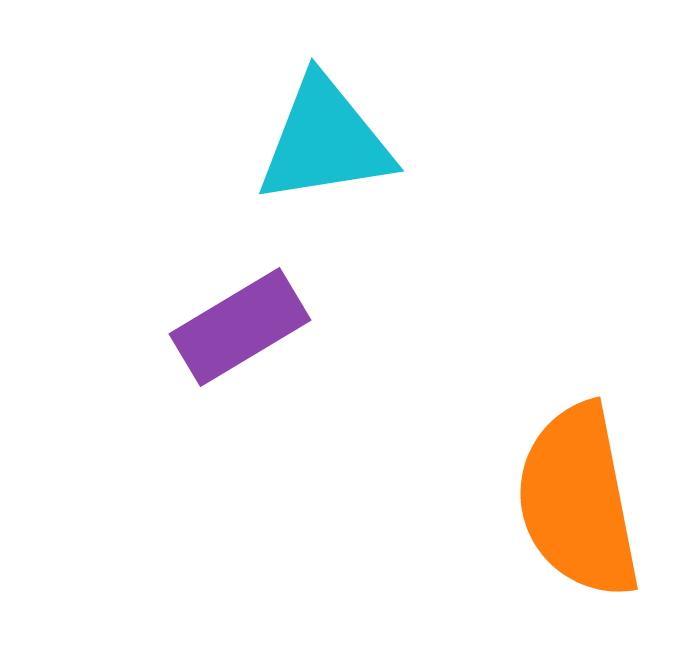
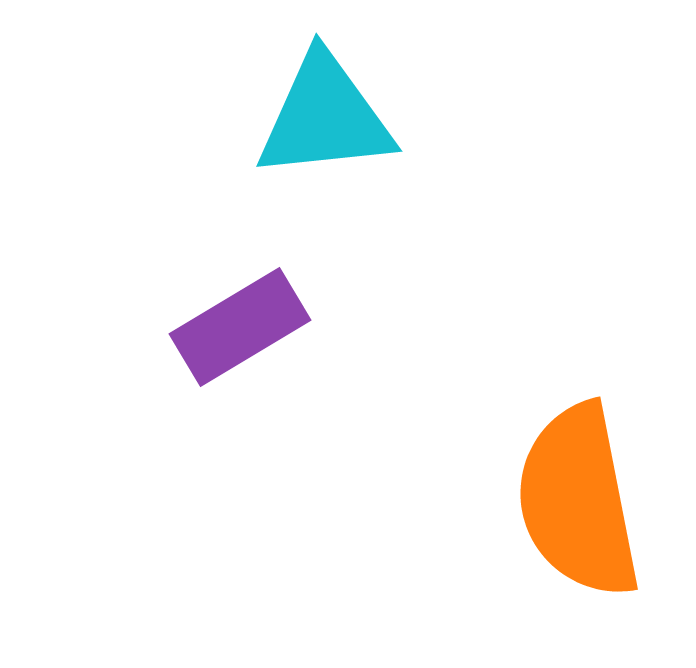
cyan triangle: moved 24 px up; rotated 3 degrees clockwise
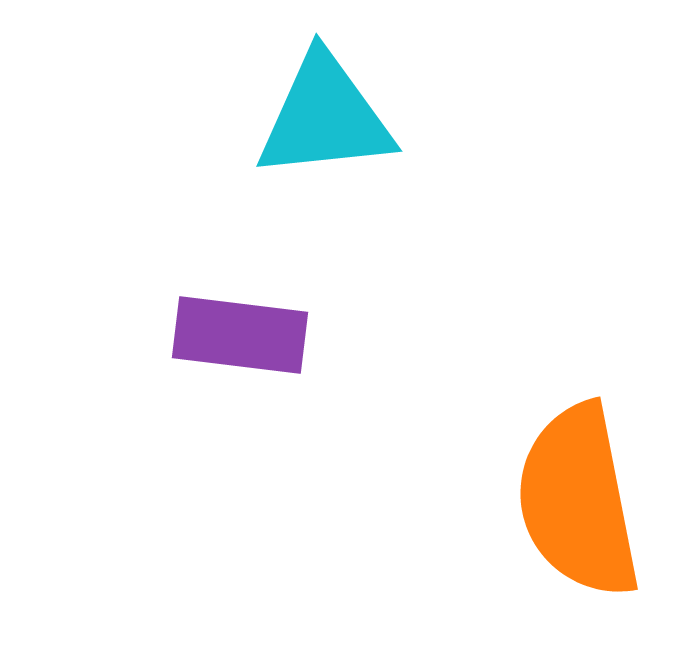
purple rectangle: moved 8 px down; rotated 38 degrees clockwise
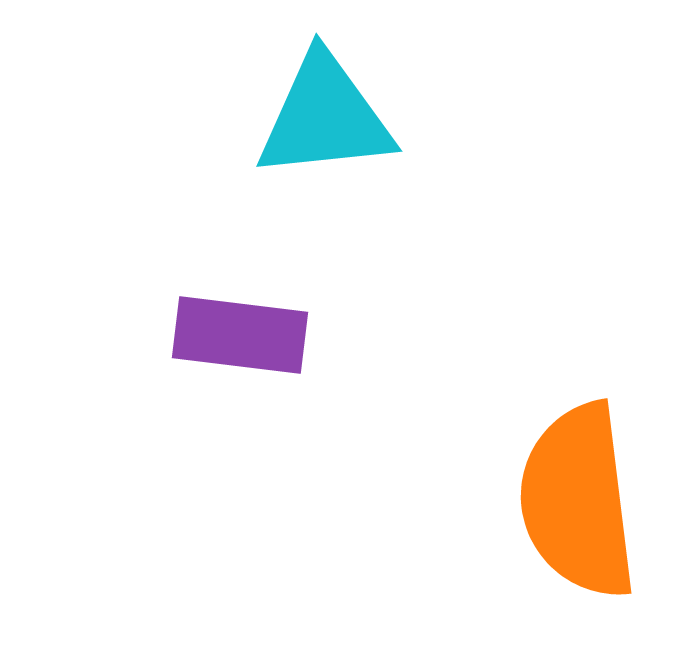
orange semicircle: rotated 4 degrees clockwise
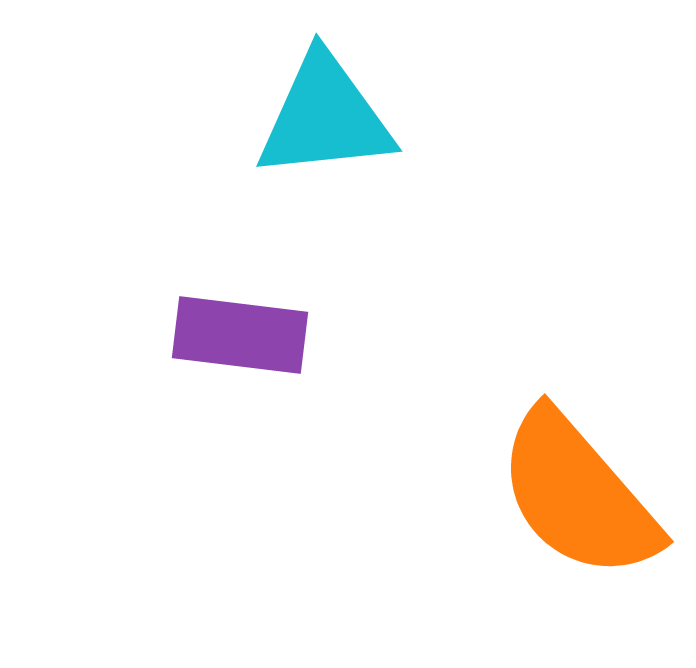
orange semicircle: moved 6 px up; rotated 34 degrees counterclockwise
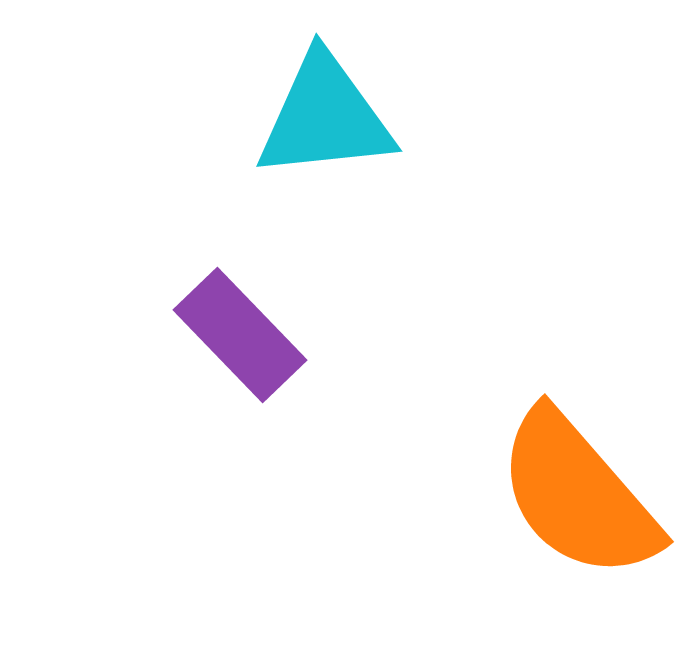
purple rectangle: rotated 39 degrees clockwise
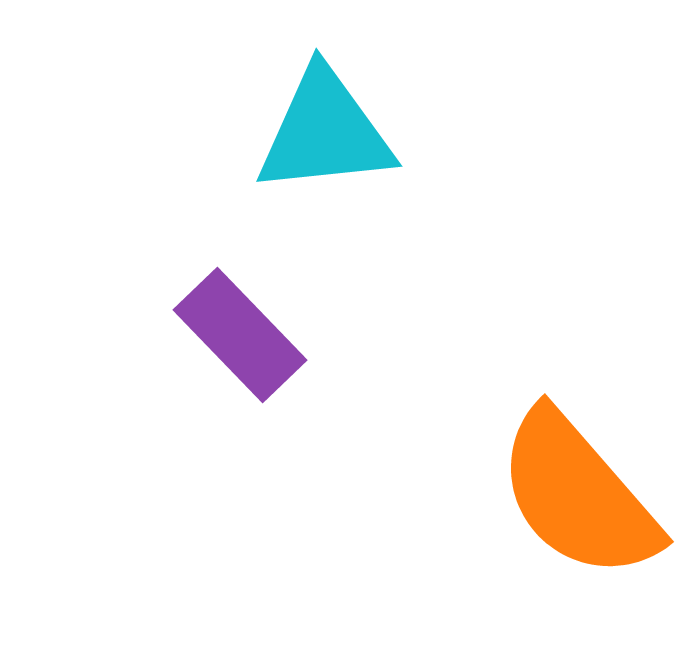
cyan triangle: moved 15 px down
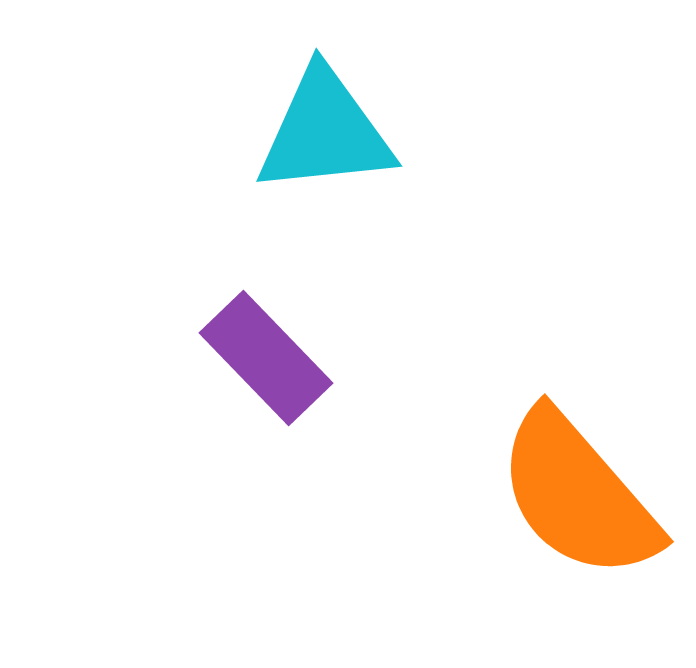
purple rectangle: moved 26 px right, 23 px down
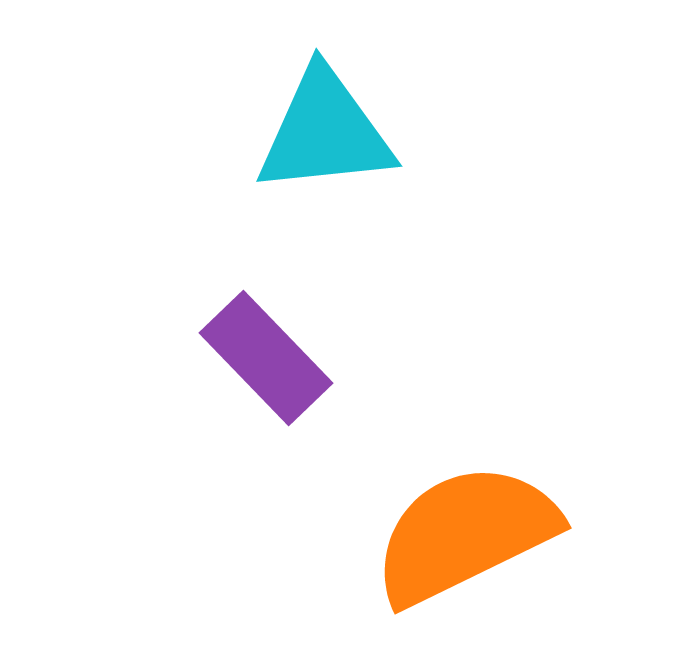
orange semicircle: moved 113 px left, 39 px down; rotated 105 degrees clockwise
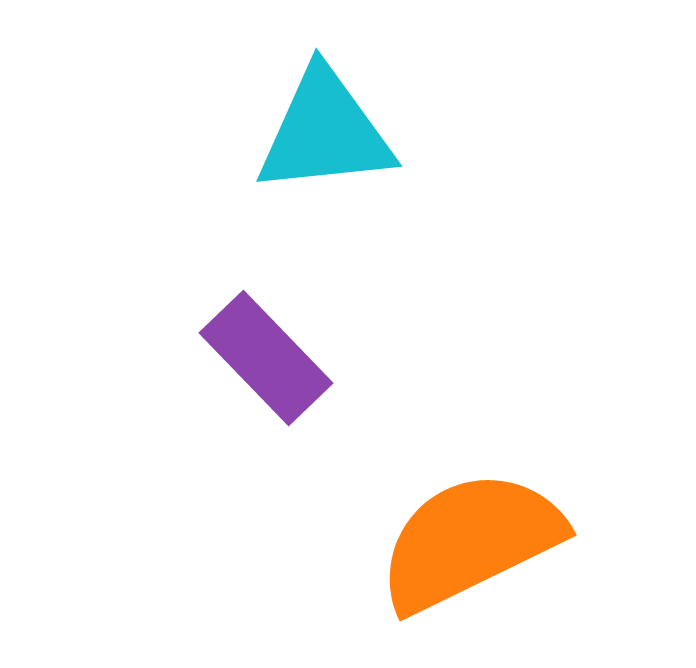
orange semicircle: moved 5 px right, 7 px down
